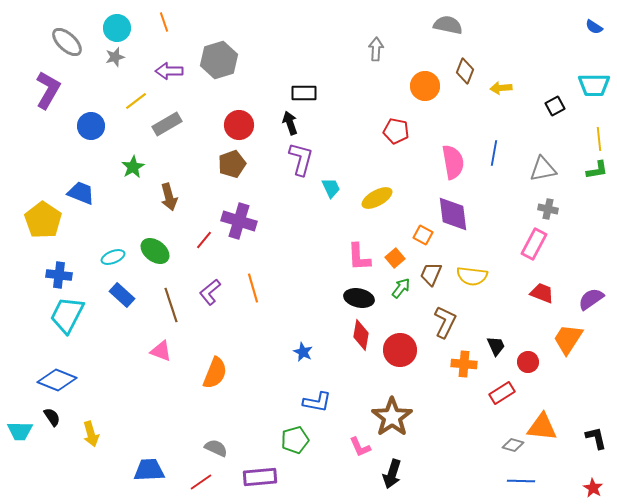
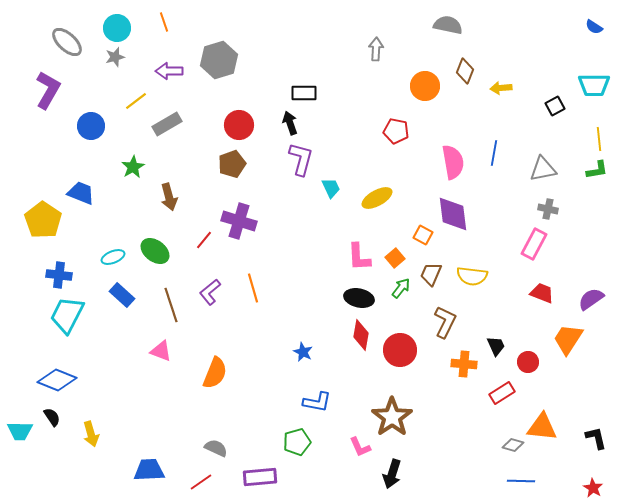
green pentagon at (295, 440): moved 2 px right, 2 px down
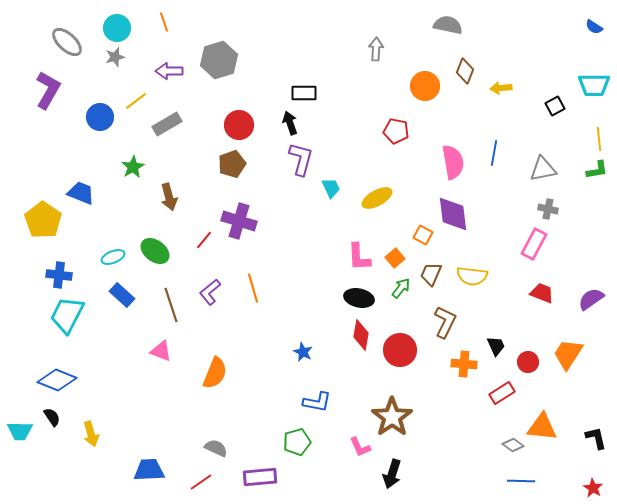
blue circle at (91, 126): moved 9 px right, 9 px up
orange trapezoid at (568, 339): moved 15 px down
gray diamond at (513, 445): rotated 20 degrees clockwise
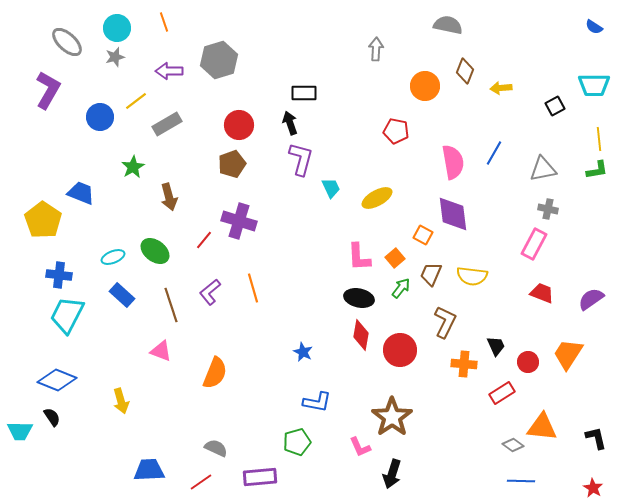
blue line at (494, 153): rotated 20 degrees clockwise
yellow arrow at (91, 434): moved 30 px right, 33 px up
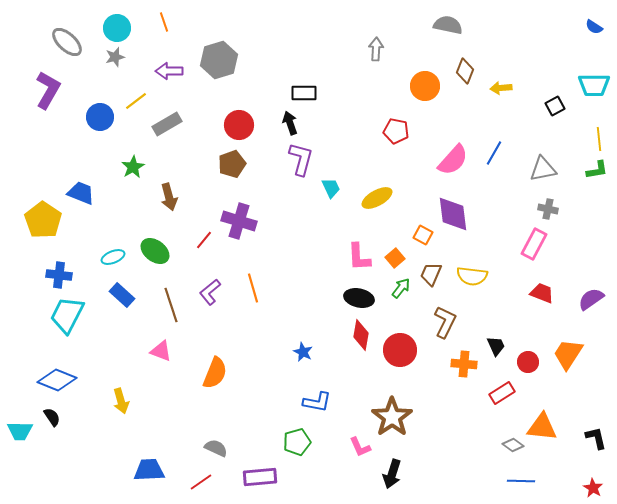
pink semicircle at (453, 162): moved 2 px up; rotated 52 degrees clockwise
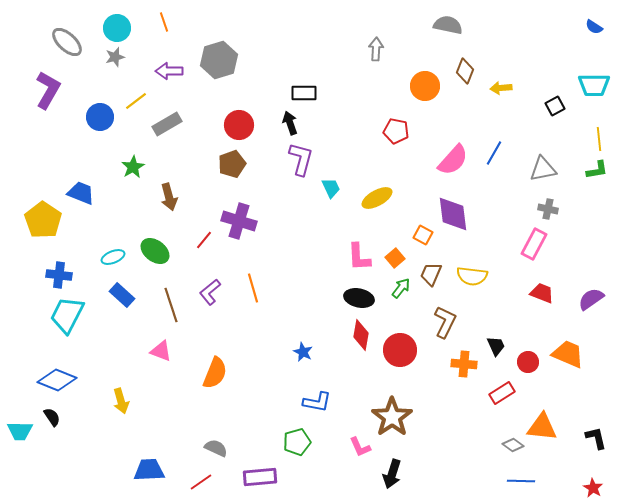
orange trapezoid at (568, 354): rotated 80 degrees clockwise
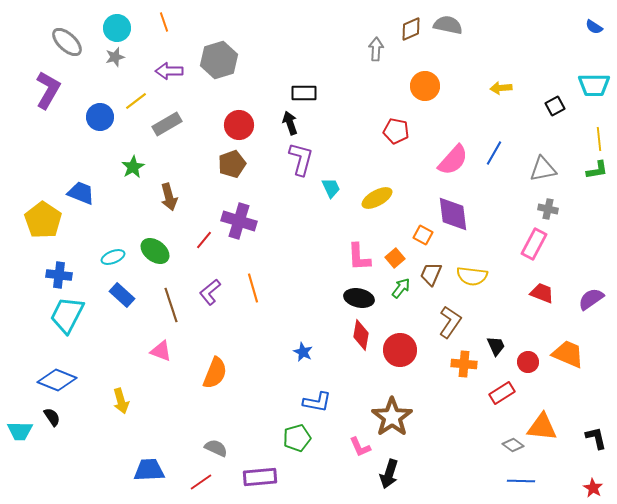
brown diamond at (465, 71): moved 54 px left, 42 px up; rotated 45 degrees clockwise
brown L-shape at (445, 322): moved 5 px right; rotated 8 degrees clockwise
green pentagon at (297, 442): moved 4 px up
black arrow at (392, 474): moved 3 px left
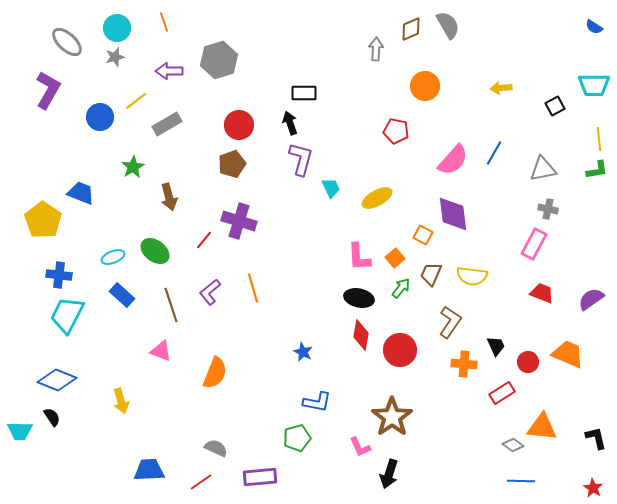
gray semicircle at (448, 25): rotated 48 degrees clockwise
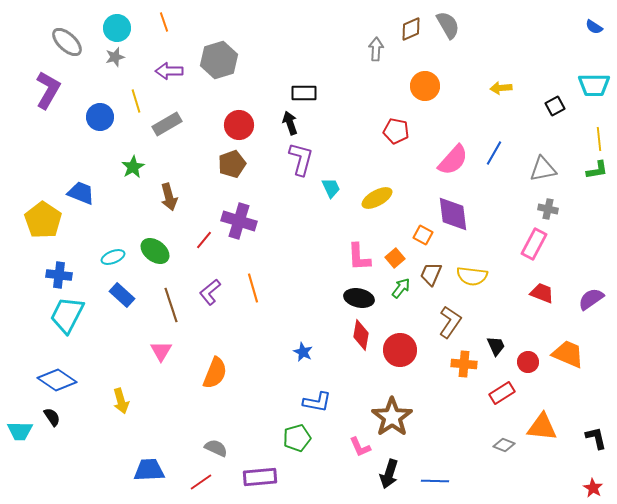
yellow line at (136, 101): rotated 70 degrees counterclockwise
pink triangle at (161, 351): rotated 40 degrees clockwise
blue diamond at (57, 380): rotated 12 degrees clockwise
gray diamond at (513, 445): moved 9 px left; rotated 15 degrees counterclockwise
blue line at (521, 481): moved 86 px left
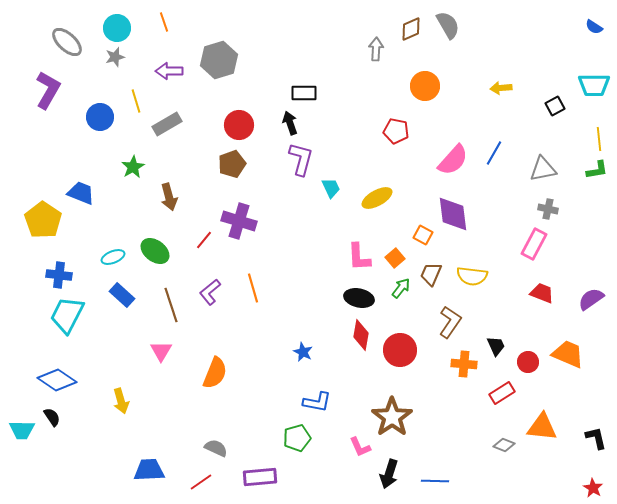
cyan trapezoid at (20, 431): moved 2 px right, 1 px up
